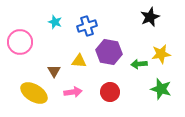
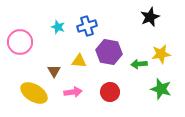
cyan star: moved 3 px right, 5 px down
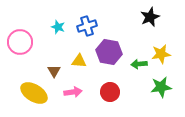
green star: moved 2 px up; rotated 25 degrees counterclockwise
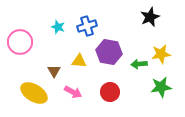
pink arrow: rotated 36 degrees clockwise
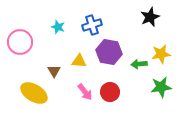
blue cross: moved 5 px right, 1 px up
pink arrow: moved 12 px right; rotated 24 degrees clockwise
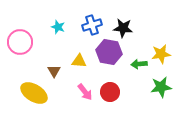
black star: moved 27 px left, 11 px down; rotated 30 degrees clockwise
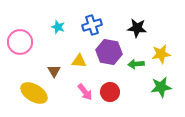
black star: moved 14 px right
green arrow: moved 3 px left
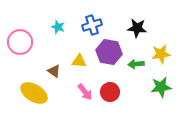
brown triangle: rotated 24 degrees counterclockwise
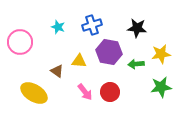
brown triangle: moved 3 px right
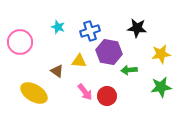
blue cross: moved 2 px left, 6 px down
green arrow: moved 7 px left, 6 px down
red circle: moved 3 px left, 4 px down
